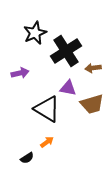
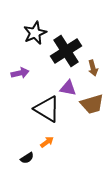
brown arrow: rotated 98 degrees counterclockwise
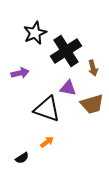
black triangle: rotated 12 degrees counterclockwise
black semicircle: moved 5 px left
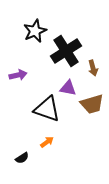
black star: moved 2 px up
purple arrow: moved 2 px left, 2 px down
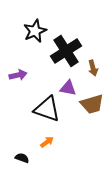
black semicircle: rotated 128 degrees counterclockwise
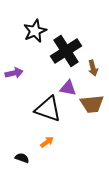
purple arrow: moved 4 px left, 2 px up
brown trapezoid: rotated 10 degrees clockwise
black triangle: moved 1 px right
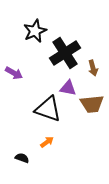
black cross: moved 1 px left, 2 px down
purple arrow: rotated 42 degrees clockwise
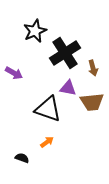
brown trapezoid: moved 2 px up
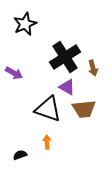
black star: moved 10 px left, 7 px up
black cross: moved 4 px down
purple triangle: moved 1 px left, 1 px up; rotated 18 degrees clockwise
brown trapezoid: moved 8 px left, 7 px down
orange arrow: rotated 56 degrees counterclockwise
black semicircle: moved 2 px left, 3 px up; rotated 40 degrees counterclockwise
